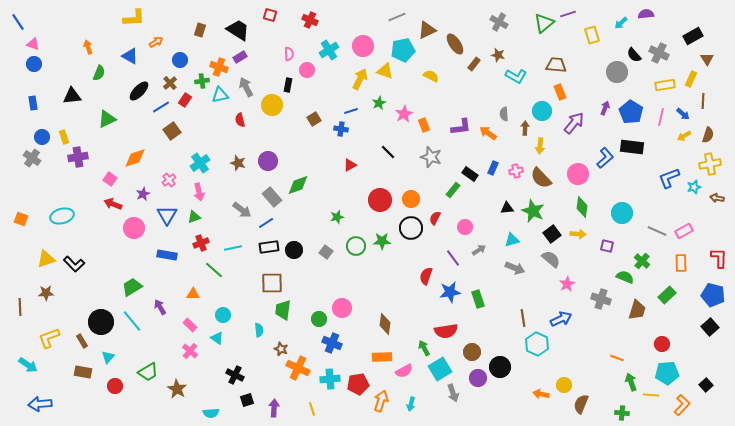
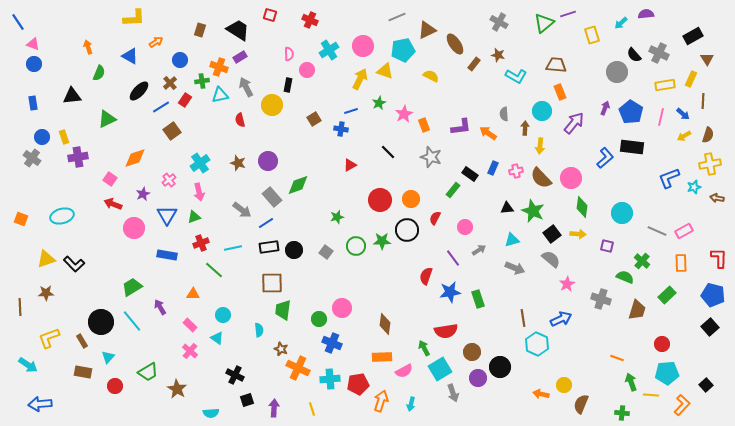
pink circle at (578, 174): moved 7 px left, 4 px down
black circle at (411, 228): moved 4 px left, 2 px down
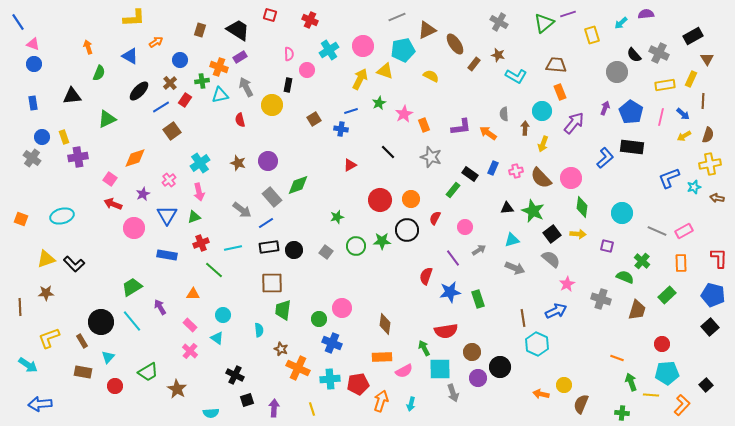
yellow arrow at (540, 146): moved 3 px right, 2 px up; rotated 14 degrees clockwise
blue arrow at (561, 319): moved 5 px left, 8 px up
cyan square at (440, 369): rotated 30 degrees clockwise
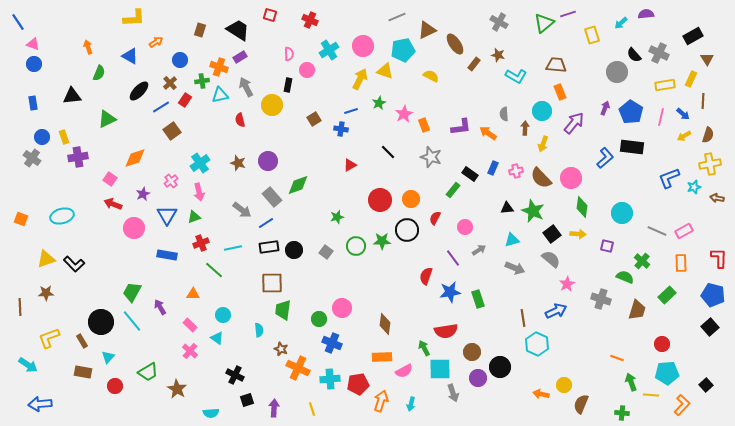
pink cross at (169, 180): moved 2 px right, 1 px down
green trapezoid at (132, 287): moved 5 px down; rotated 30 degrees counterclockwise
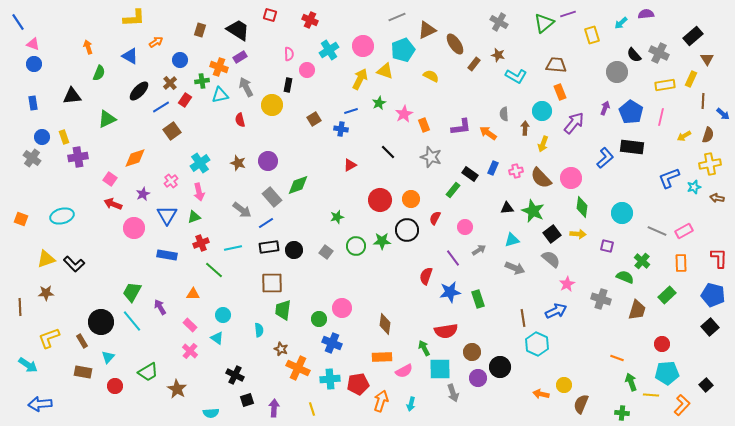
black rectangle at (693, 36): rotated 12 degrees counterclockwise
cyan pentagon at (403, 50): rotated 10 degrees counterclockwise
blue arrow at (683, 114): moved 40 px right
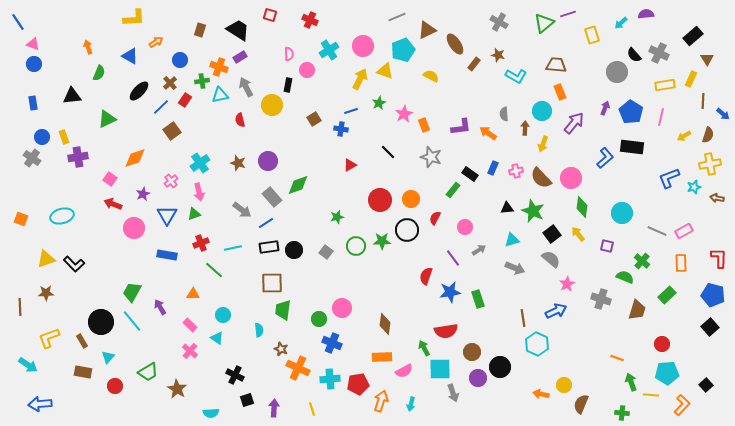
blue line at (161, 107): rotated 12 degrees counterclockwise
green triangle at (194, 217): moved 3 px up
yellow arrow at (578, 234): rotated 133 degrees counterclockwise
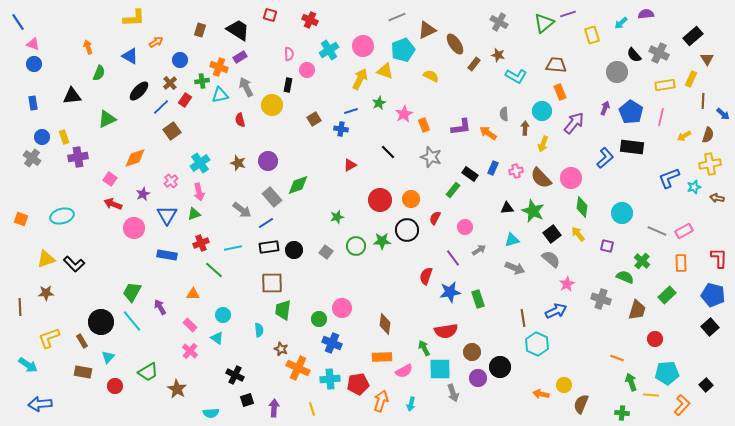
red circle at (662, 344): moved 7 px left, 5 px up
